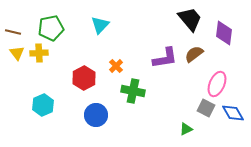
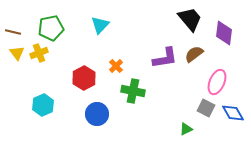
yellow cross: rotated 18 degrees counterclockwise
pink ellipse: moved 2 px up
blue circle: moved 1 px right, 1 px up
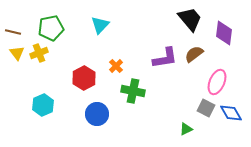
blue diamond: moved 2 px left
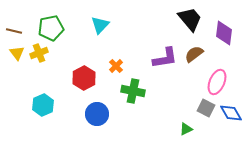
brown line: moved 1 px right, 1 px up
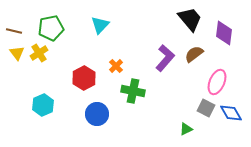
yellow cross: rotated 12 degrees counterclockwise
purple L-shape: rotated 40 degrees counterclockwise
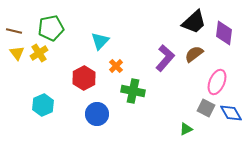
black trapezoid: moved 4 px right, 3 px down; rotated 88 degrees clockwise
cyan triangle: moved 16 px down
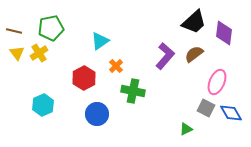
cyan triangle: rotated 12 degrees clockwise
purple L-shape: moved 2 px up
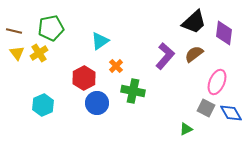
blue circle: moved 11 px up
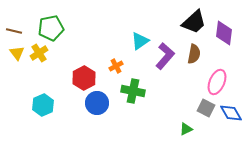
cyan triangle: moved 40 px right
brown semicircle: rotated 138 degrees clockwise
orange cross: rotated 16 degrees clockwise
